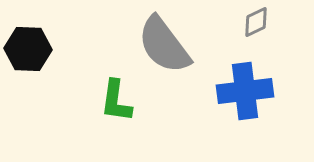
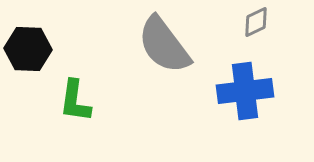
green L-shape: moved 41 px left
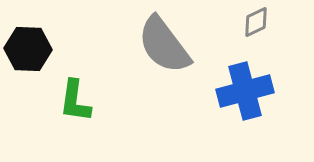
blue cross: rotated 8 degrees counterclockwise
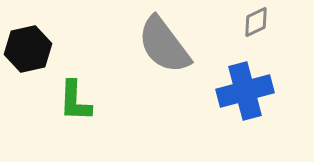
black hexagon: rotated 15 degrees counterclockwise
green L-shape: rotated 6 degrees counterclockwise
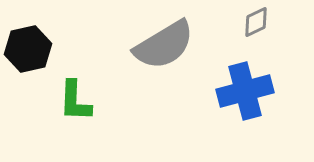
gray semicircle: rotated 84 degrees counterclockwise
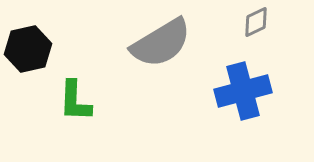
gray semicircle: moved 3 px left, 2 px up
blue cross: moved 2 px left
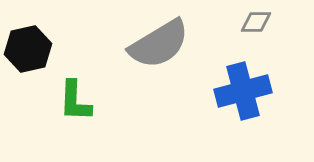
gray diamond: rotated 24 degrees clockwise
gray semicircle: moved 2 px left, 1 px down
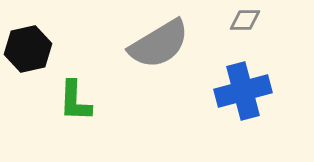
gray diamond: moved 11 px left, 2 px up
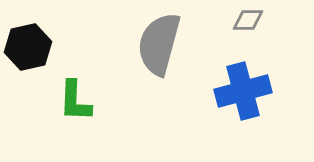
gray diamond: moved 3 px right
gray semicircle: rotated 136 degrees clockwise
black hexagon: moved 2 px up
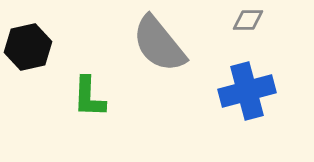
gray semicircle: rotated 54 degrees counterclockwise
blue cross: moved 4 px right
green L-shape: moved 14 px right, 4 px up
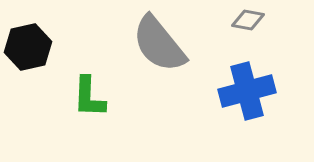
gray diamond: rotated 12 degrees clockwise
